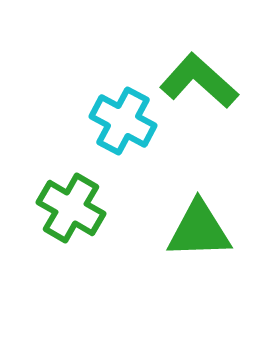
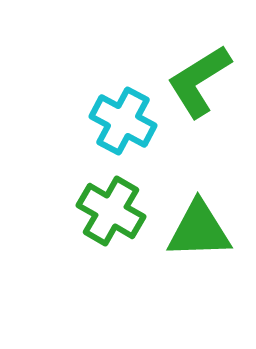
green L-shape: rotated 74 degrees counterclockwise
green cross: moved 40 px right, 3 px down
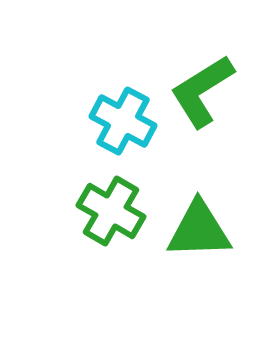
green L-shape: moved 3 px right, 10 px down
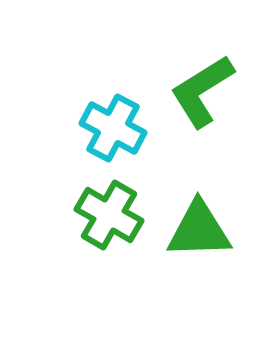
cyan cross: moved 10 px left, 7 px down
green cross: moved 2 px left, 4 px down
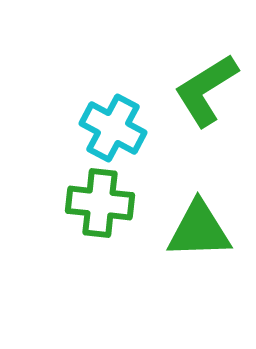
green L-shape: moved 4 px right, 1 px up
green cross: moved 9 px left, 12 px up; rotated 24 degrees counterclockwise
